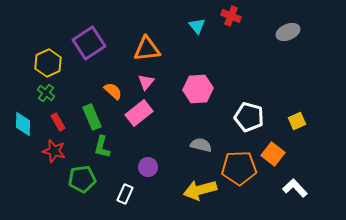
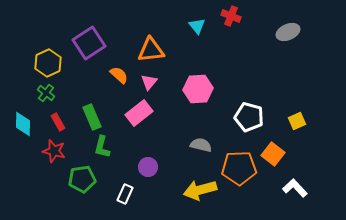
orange triangle: moved 4 px right, 1 px down
pink triangle: moved 3 px right
orange semicircle: moved 6 px right, 16 px up
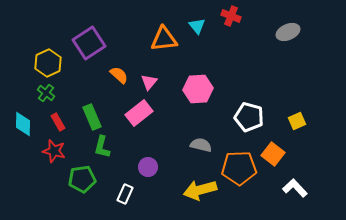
orange triangle: moved 13 px right, 11 px up
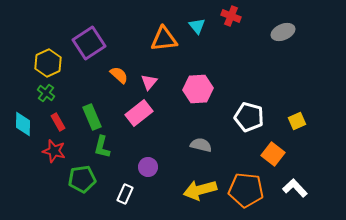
gray ellipse: moved 5 px left
orange pentagon: moved 7 px right, 22 px down; rotated 8 degrees clockwise
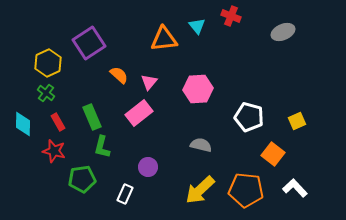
yellow arrow: rotated 28 degrees counterclockwise
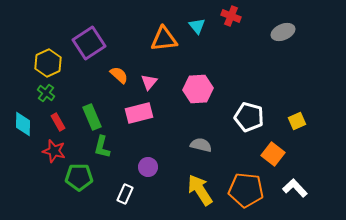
pink rectangle: rotated 24 degrees clockwise
green pentagon: moved 3 px left, 2 px up; rotated 8 degrees clockwise
yellow arrow: rotated 100 degrees clockwise
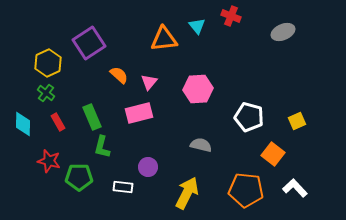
red star: moved 5 px left, 10 px down
yellow arrow: moved 13 px left, 3 px down; rotated 60 degrees clockwise
white rectangle: moved 2 px left, 7 px up; rotated 72 degrees clockwise
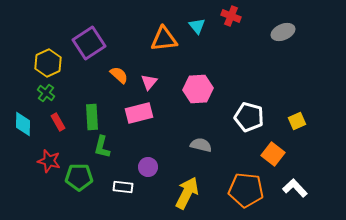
green rectangle: rotated 20 degrees clockwise
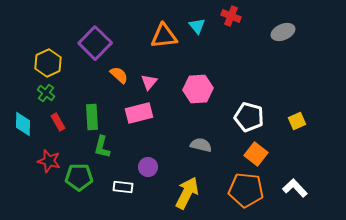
orange triangle: moved 3 px up
purple square: moved 6 px right; rotated 12 degrees counterclockwise
orange square: moved 17 px left
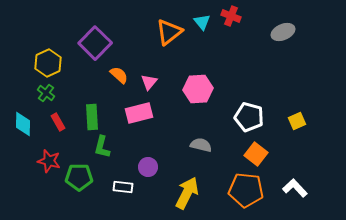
cyan triangle: moved 5 px right, 4 px up
orange triangle: moved 5 px right, 4 px up; rotated 32 degrees counterclockwise
